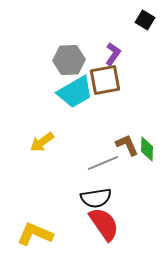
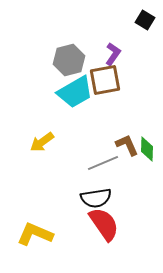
gray hexagon: rotated 12 degrees counterclockwise
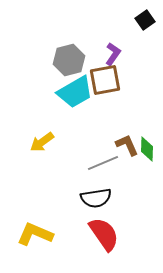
black square: rotated 24 degrees clockwise
red semicircle: moved 10 px down
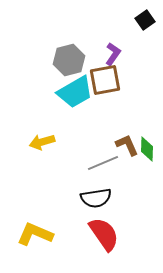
yellow arrow: rotated 20 degrees clockwise
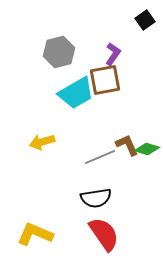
gray hexagon: moved 10 px left, 8 px up
cyan trapezoid: moved 1 px right, 1 px down
green diamond: rotated 75 degrees counterclockwise
gray line: moved 3 px left, 6 px up
